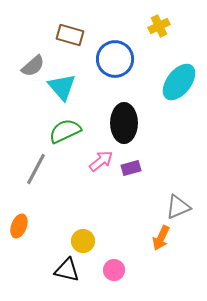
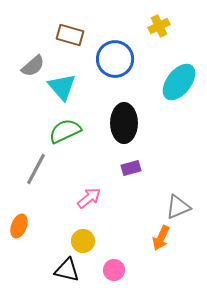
pink arrow: moved 12 px left, 37 px down
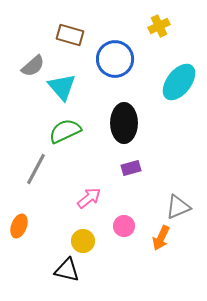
pink circle: moved 10 px right, 44 px up
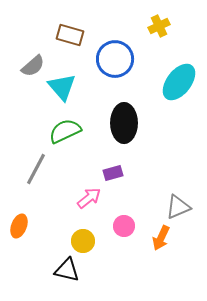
purple rectangle: moved 18 px left, 5 px down
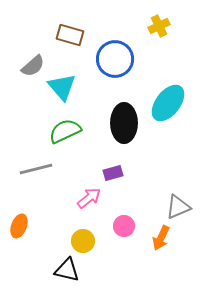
cyan ellipse: moved 11 px left, 21 px down
gray line: rotated 48 degrees clockwise
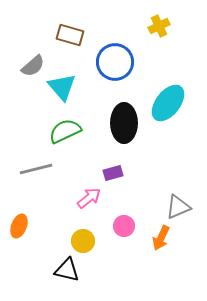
blue circle: moved 3 px down
